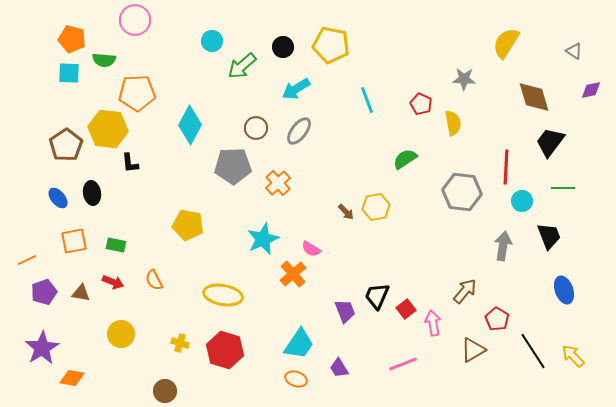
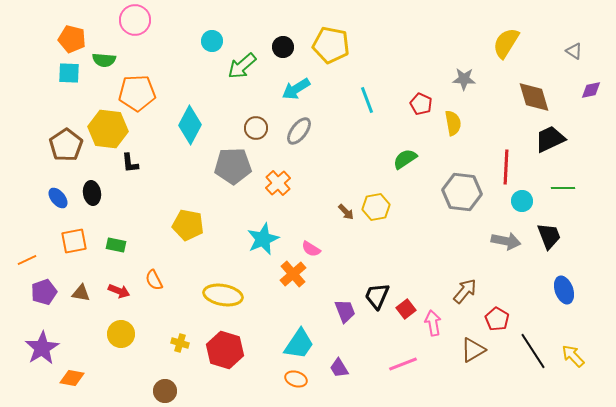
black trapezoid at (550, 142): moved 3 px up; rotated 28 degrees clockwise
gray arrow at (503, 246): moved 3 px right, 5 px up; rotated 92 degrees clockwise
red arrow at (113, 282): moved 6 px right, 9 px down
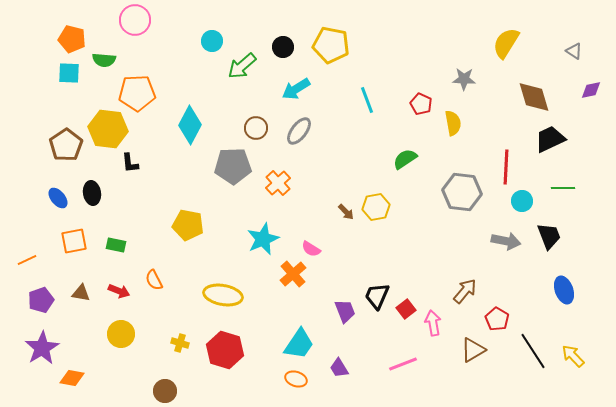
purple pentagon at (44, 292): moved 3 px left, 8 px down
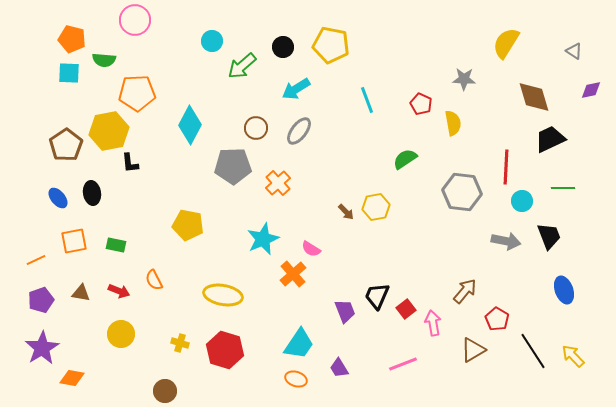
yellow hexagon at (108, 129): moved 1 px right, 2 px down; rotated 18 degrees counterclockwise
orange line at (27, 260): moved 9 px right
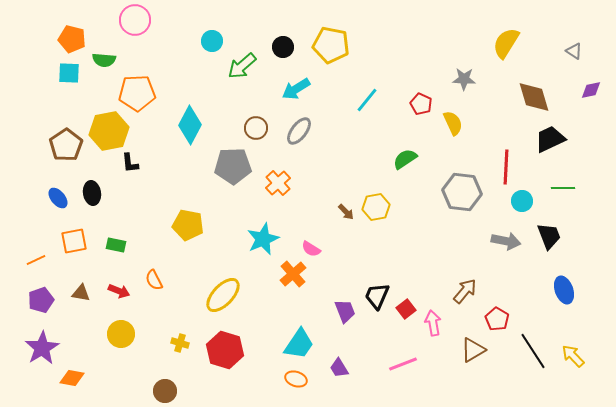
cyan line at (367, 100): rotated 60 degrees clockwise
yellow semicircle at (453, 123): rotated 15 degrees counterclockwise
yellow ellipse at (223, 295): rotated 57 degrees counterclockwise
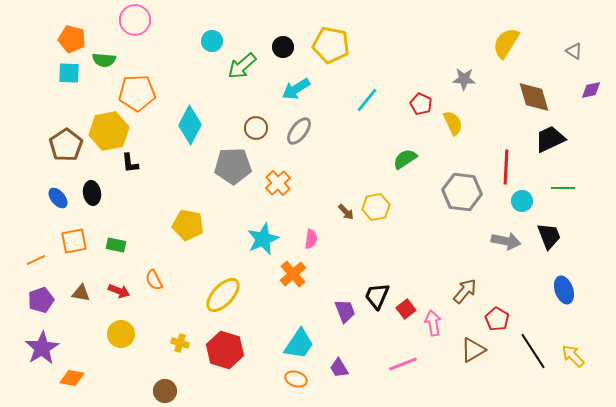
pink semicircle at (311, 249): moved 10 px up; rotated 114 degrees counterclockwise
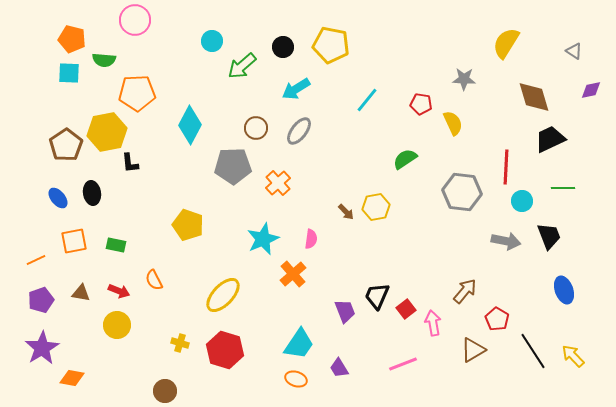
red pentagon at (421, 104): rotated 15 degrees counterclockwise
yellow hexagon at (109, 131): moved 2 px left, 1 px down
yellow pentagon at (188, 225): rotated 8 degrees clockwise
yellow circle at (121, 334): moved 4 px left, 9 px up
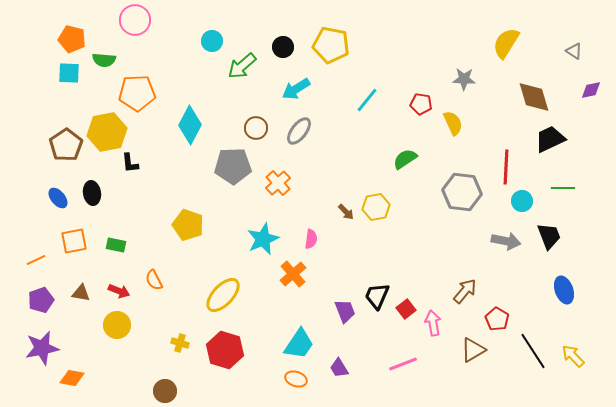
purple star at (42, 348): rotated 20 degrees clockwise
